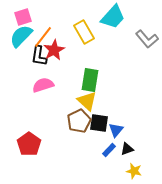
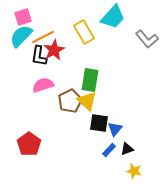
orange line: rotated 25 degrees clockwise
brown pentagon: moved 9 px left, 20 px up
blue triangle: moved 1 px left, 1 px up
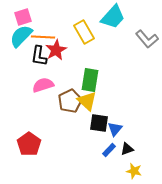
orange line: rotated 30 degrees clockwise
red star: moved 2 px right
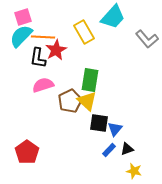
black L-shape: moved 1 px left, 2 px down
red pentagon: moved 2 px left, 8 px down
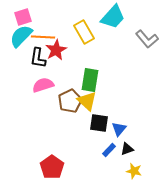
blue triangle: moved 4 px right
red pentagon: moved 25 px right, 15 px down
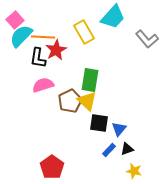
pink square: moved 8 px left, 3 px down; rotated 24 degrees counterclockwise
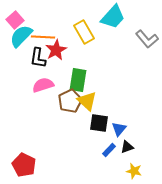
green rectangle: moved 12 px left
black triangle: moved 2 px up
red pentagon: moved 28 px left, 2 px up; rotated 10 degrees counterclockwise
